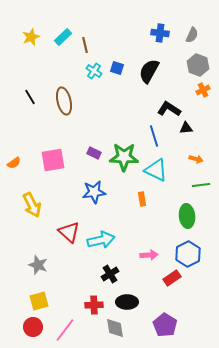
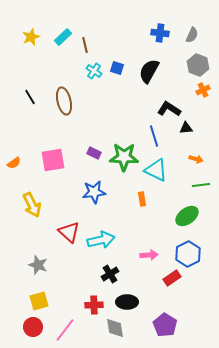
green ellipse: rotated 60 degrees clockwise
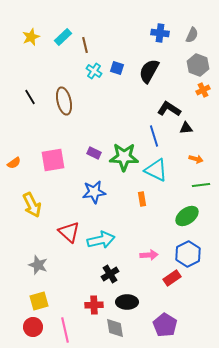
pink line: rotated 50 degrees counterclockwise
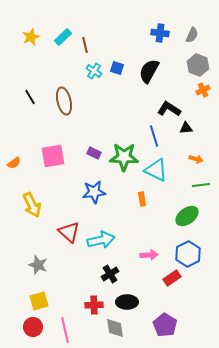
pink square: moved 4 px up
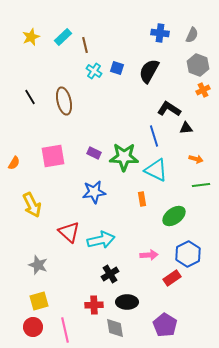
orange semicircle: rotated 24 degrees counterclockwise
green ellipse: moved 13 px left
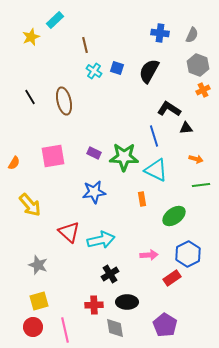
cyan rectangle: moved 8 px left, 17 px up
yellow arrow: moved 2 px left; rotated 15 degrees counterclockwise
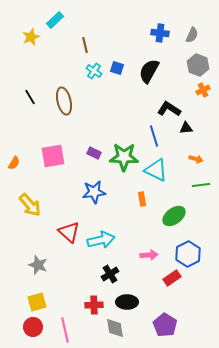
yellow square: moved 2 px left, 1 px down
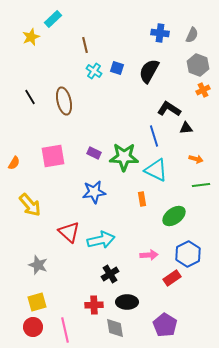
cyan rectangle: moved 2 px left, 1 px up
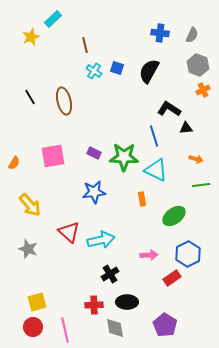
gray star: moved 10 px left, 16 px up
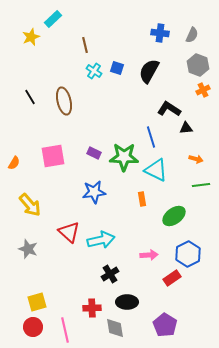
blue line: moved 3 px left, 1 px down
red cross: moved 2 px left, 3 px down
